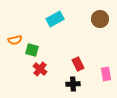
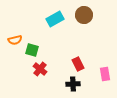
brown circle: moved 16 px left, 4 px up
pink rectangle: moved 1 px left
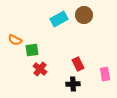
cyan rectangle: moved 4 px right
orange semicircle: rotated 40 degrees clockwise
green square: rotated 24 degrees counterclockwise
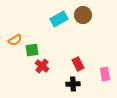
brown circle: moved 1 px left
orange semicircle: rotated 56 degrees counterclockwise
red cross: moved 2 px right, 3 px up
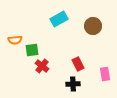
brown circle: moved 10 px right, 11 px down
orange semicircle: rotated 24 degrees clockwise
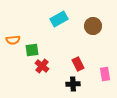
orange semicircle: moved 2 px left
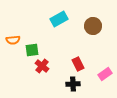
pink rectangle: rotated 64 degrees clockwise
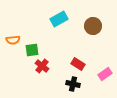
red rectangle: rotated 32 degrees counterclockwise
black cross: rotated 16 degrees clockwise
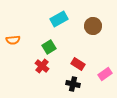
green square: moved 17 px right, 3 px up; rotated 24 degrees counterclockwise
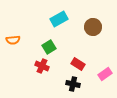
brown circle: moved 1 px down
red cross: rotated 16 degrees counterclockwise
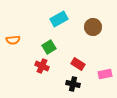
pink rectangle: rotated 24 degrees clockwise
